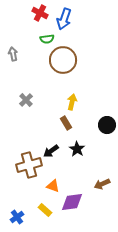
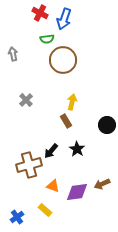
brown rectangle: moved 2 px up
black arrow: rotated 14 degrees counterclockwise
purple diamond: moved 5 px right, 10 px up
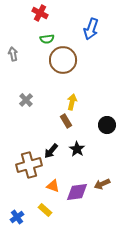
blue arrow: moved 27 px right, 10 px down
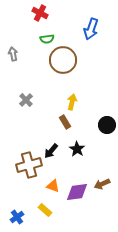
brown rectangle: moved 1 px left, 1 px down
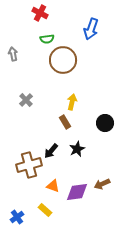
black circle: moved 2 px left, 2 px up
black star: rotated 14 degrees clockwise
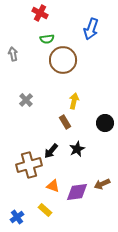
yellow arrow: moved 2 px right, 1 px up
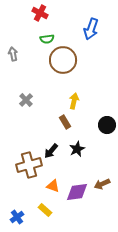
black circle: moved 2 px right, 2 px down
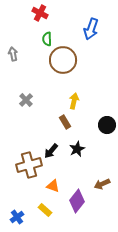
green semicircle: rotated 96 degrees clockwise
purple diamond: moved 9 px down; rotated 45 degrees counterclockwise
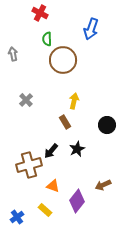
brown arrow: moved 1 px right, 1 px down
